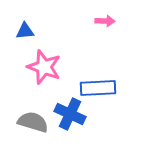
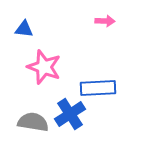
blue triangle: moved 1 px left, 2 px up; rotated 12 degrees clockwise
blue cross: rotated 32 degrees clockwise
gray semicircle: rotated 8 degrees counterclockwise
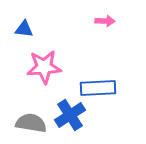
pink star: rotated 24 degrees counterclockwise
blue cross: moved 1 px down
gray semicircle: moved 2 px left, 1 px down
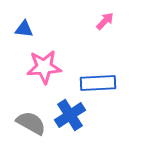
pink arrow: rotated 48 degrees counterclockwise
blue rectangle: moved 5 px up
gray semicircle: rotated 20 degrees clockwise
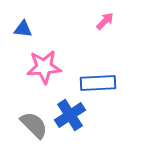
blue triangle: moved 1 px left
gray semicircle: moved 3 px right, 2 px down; rotated 16 degrees clockwise
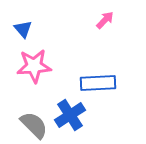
pink arrow: moved 1 px up
blue triangle: rotated 42 degrees clockwise
pink star: moved 10 px left, 1 px up
